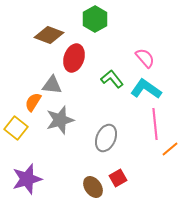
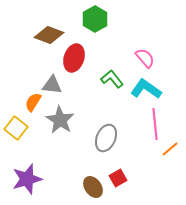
gray star: rotated 24 degrees counterclockwise
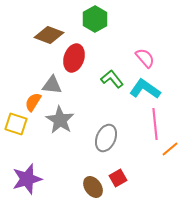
cyan L-shape: moved 1 px left
yellow square: moved 4 px up; rotated 20 degrees counterclockwise
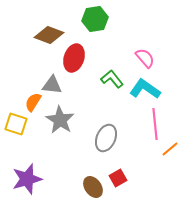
green hexagon: rotated 20 degrees clockwise
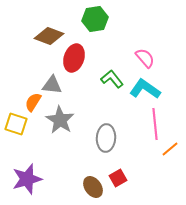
brown diamond: moved 1 px down
gray ellipse: rotated 20 degrees counterclockwise
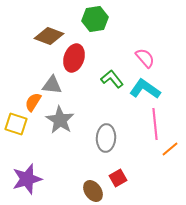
brown ellipse: moved 4 px down
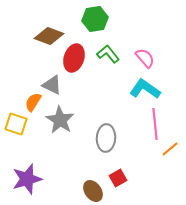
green L-shape: moved 4 px left, 25 px up
gray triangle: rotated 20 degrees clockwise
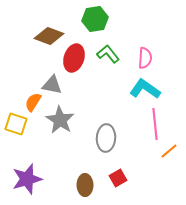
pink semicircle: rotated 45 degrees clockwise
gray triangle: rotated 15 degrees counterclockwise
orange line: moved 1 px left, 2 px down
brown ellipse: moved 8 px left, 6 px up; rotated 35 degrees clockwise
